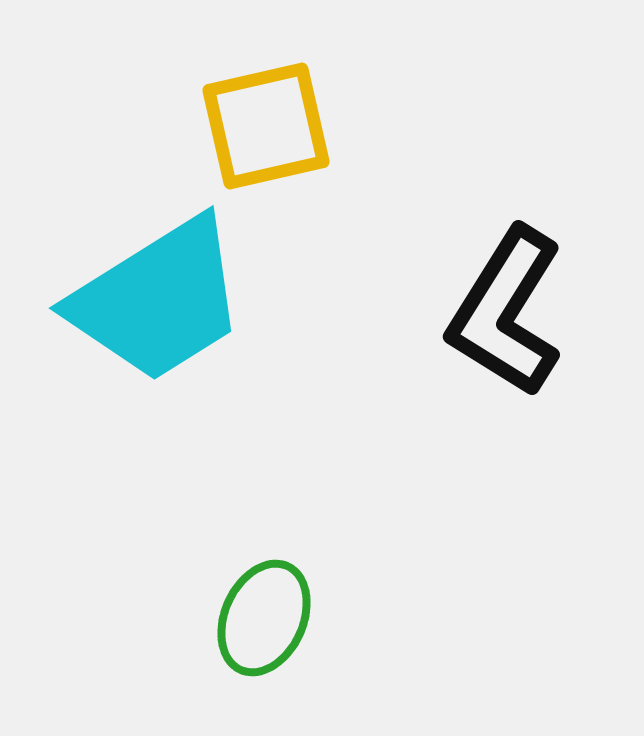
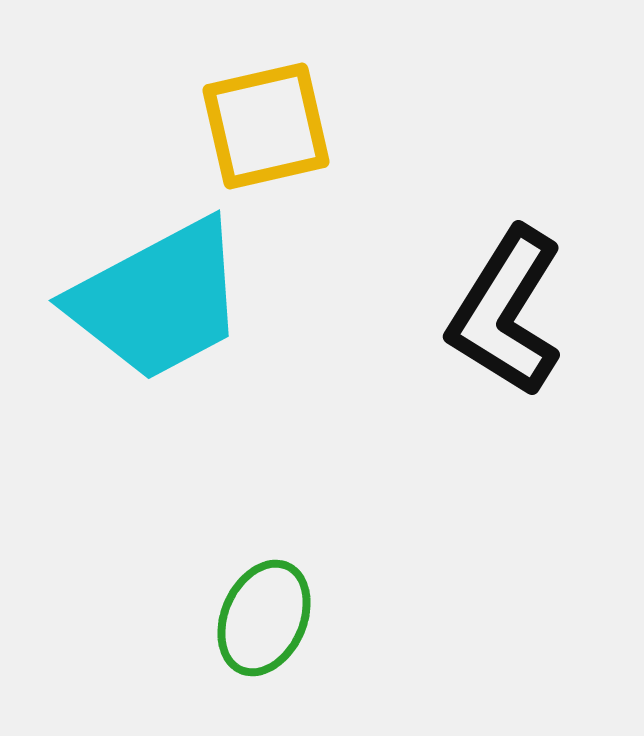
cyan trapezoid: rotated 4 degrees clockwise
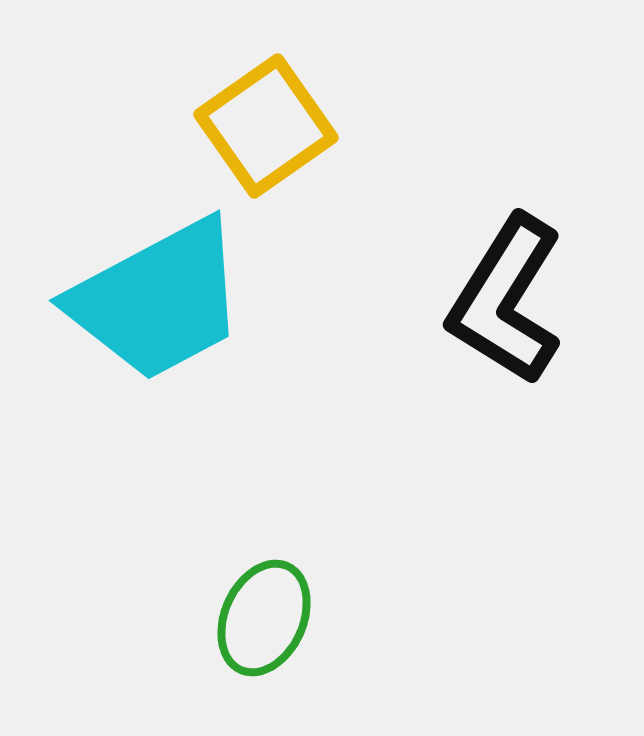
yellow square: rotated 22 degrees counterclockwise
black L-shape: moved 12 px up
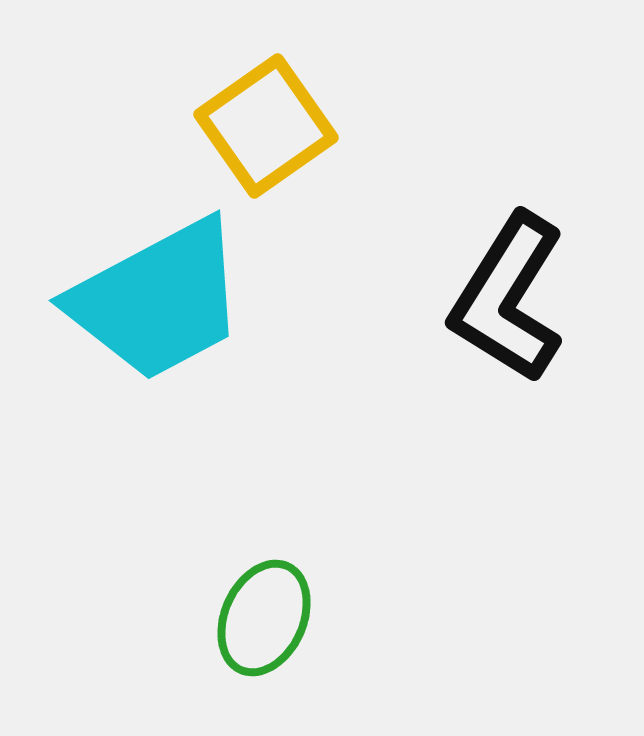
black L-shape: moved 2 px right, 2 px up
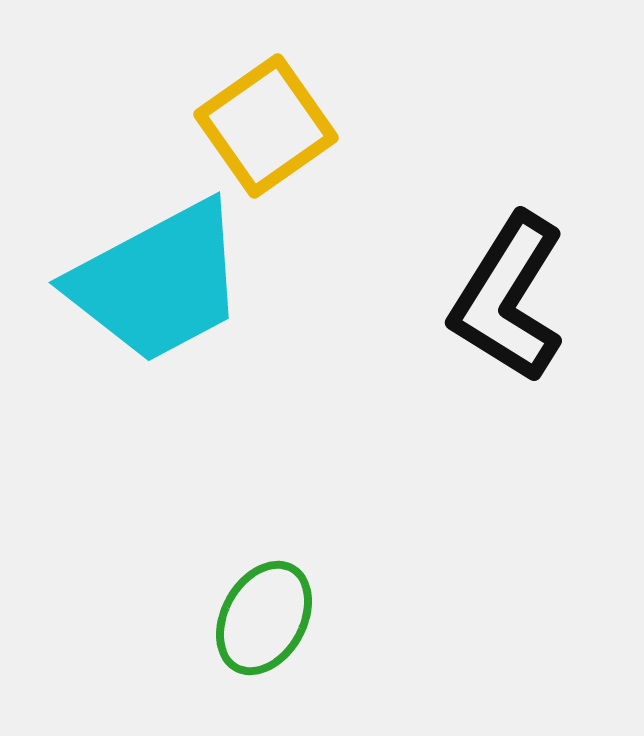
cyan trapezoid: moved 18 px up
green ellipse: rotated 5 degrees clockwise
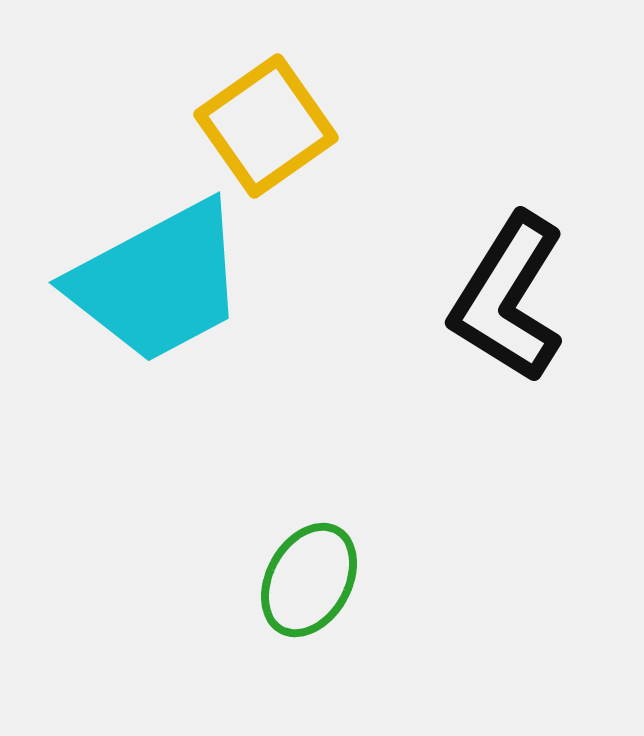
green ellipse: moved 45 px right, 38 px up
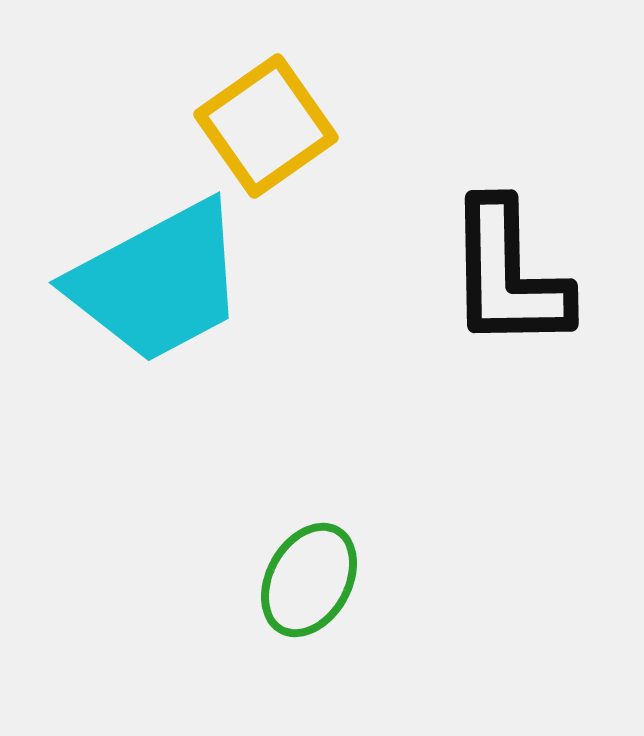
black L-shape: moved 23 px up; rotated 33 degrees counterclockwise
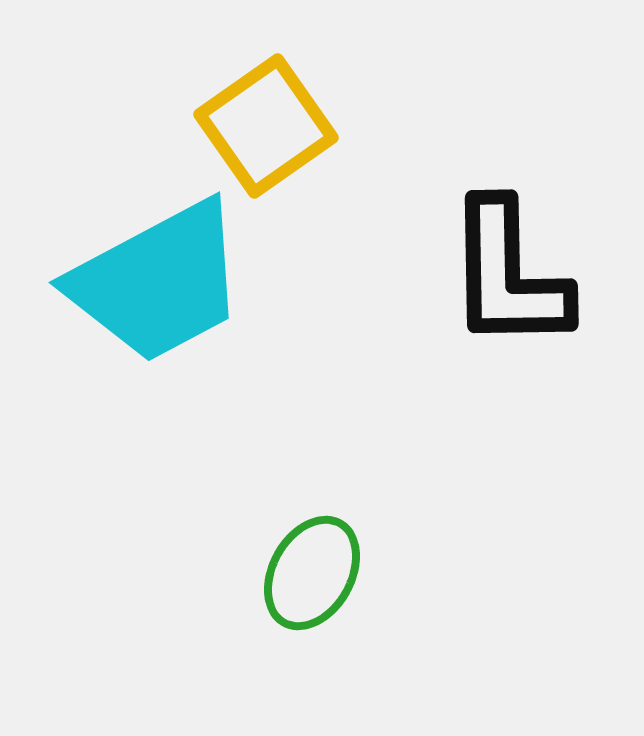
green ellipse: moved 3 px right, 7 px up
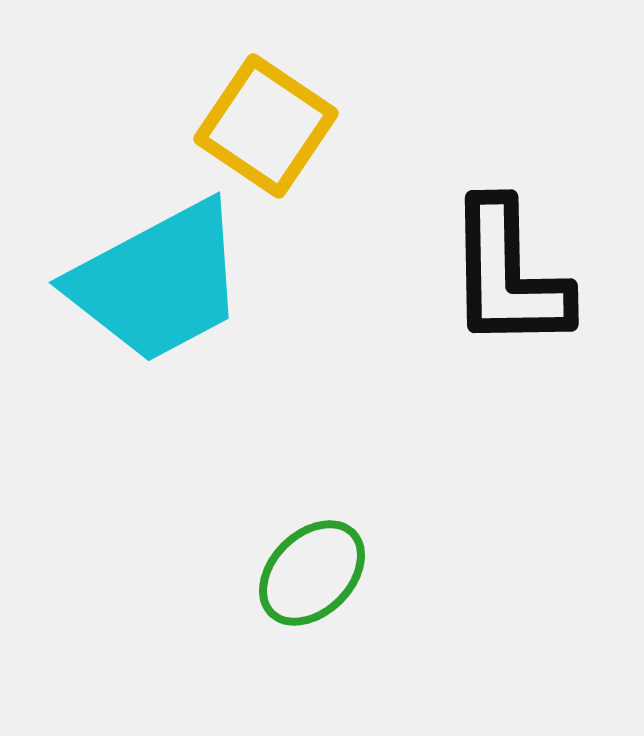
yellow square: rotated 21 degrees counterclockwise
green ellipse: rotated 16 degrees clockwise
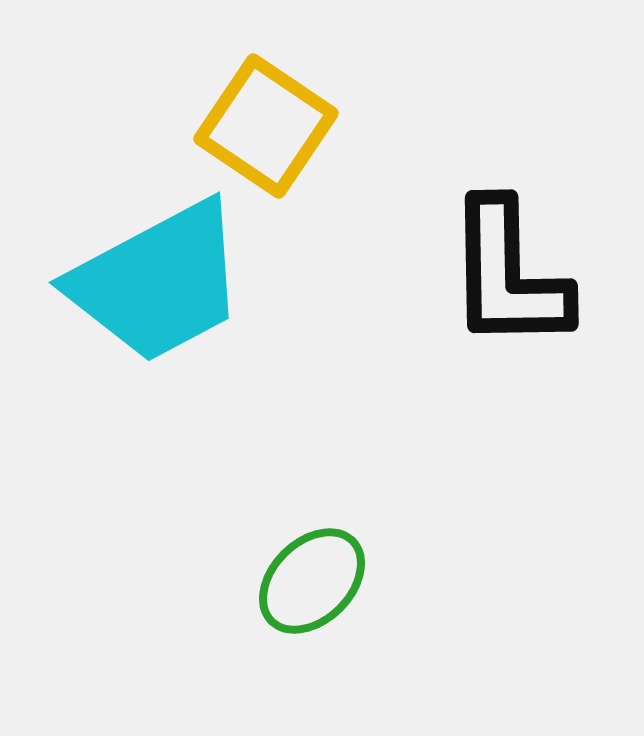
green ellipse: moved 8 px down
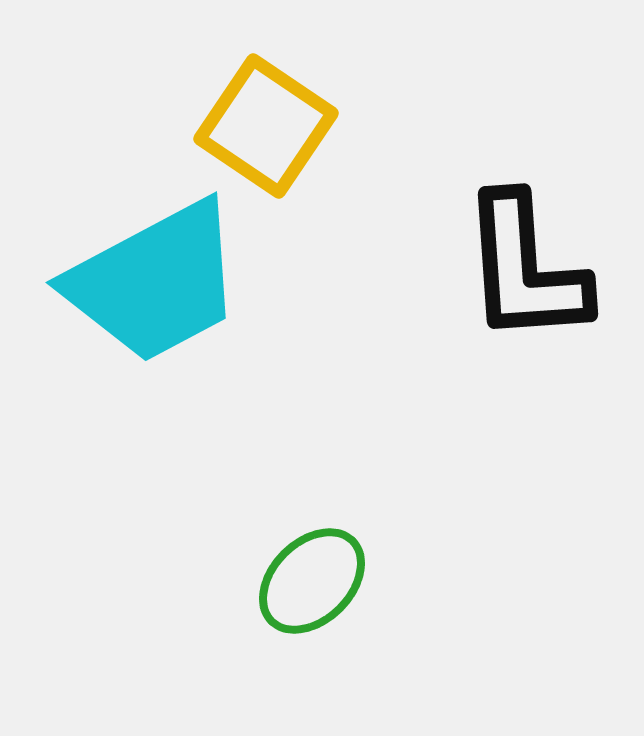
black L-shape: moved 17 px right, 6 px up; rotated 3 degrees counterclockwise
cyan trapezoid: moved 3 px left
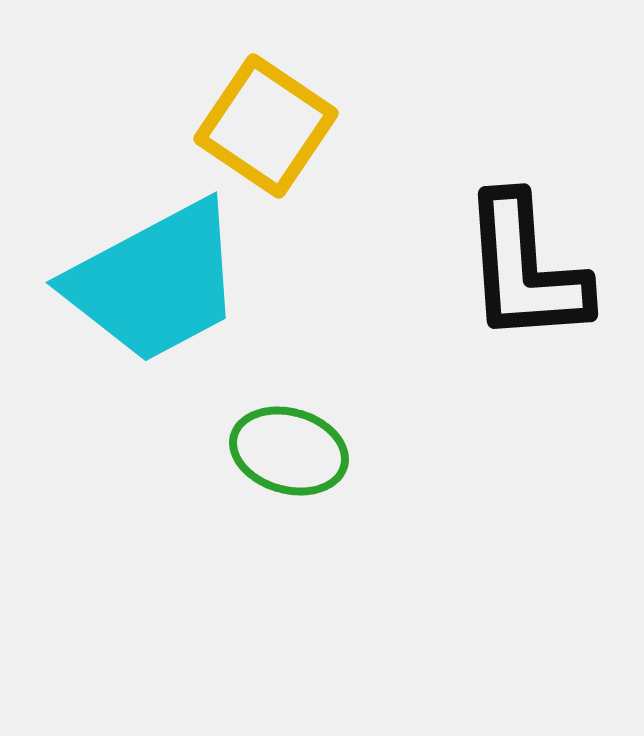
green ellipse: moved 23 px left, 130 px up; rotated 61 degrees clockwise
